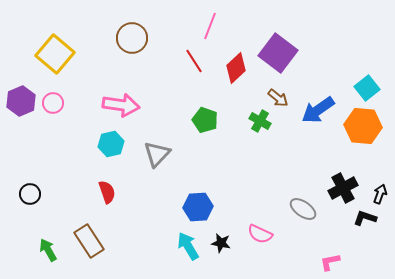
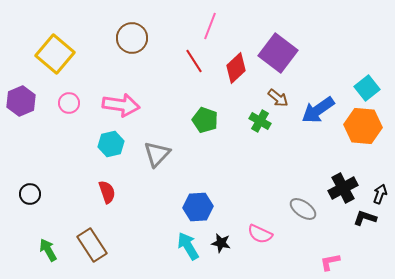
pink circle: moved 16 px right
brown rectangle: moved 3 px right, 4 px down
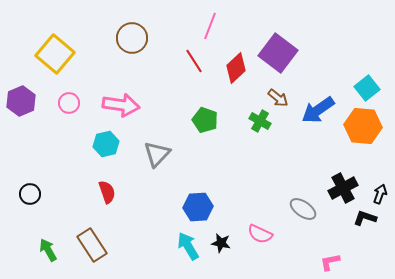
cyan hexagon: moved 5 px left
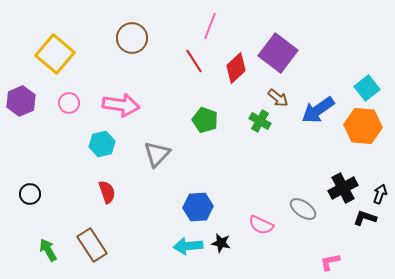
cyan hexagon: moved 4 px left
pink semicircle: moved 1 px right, 9 px up
cyan arrow: rotated 64 degrees counterclockwise
